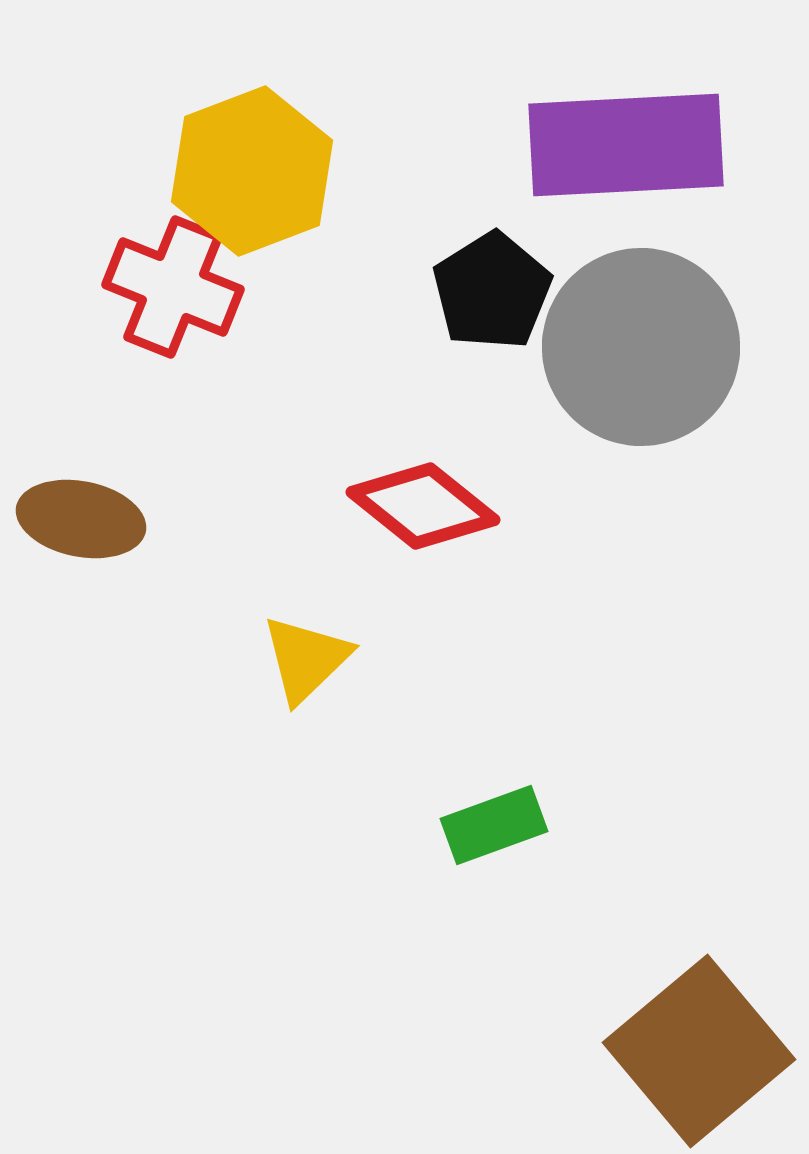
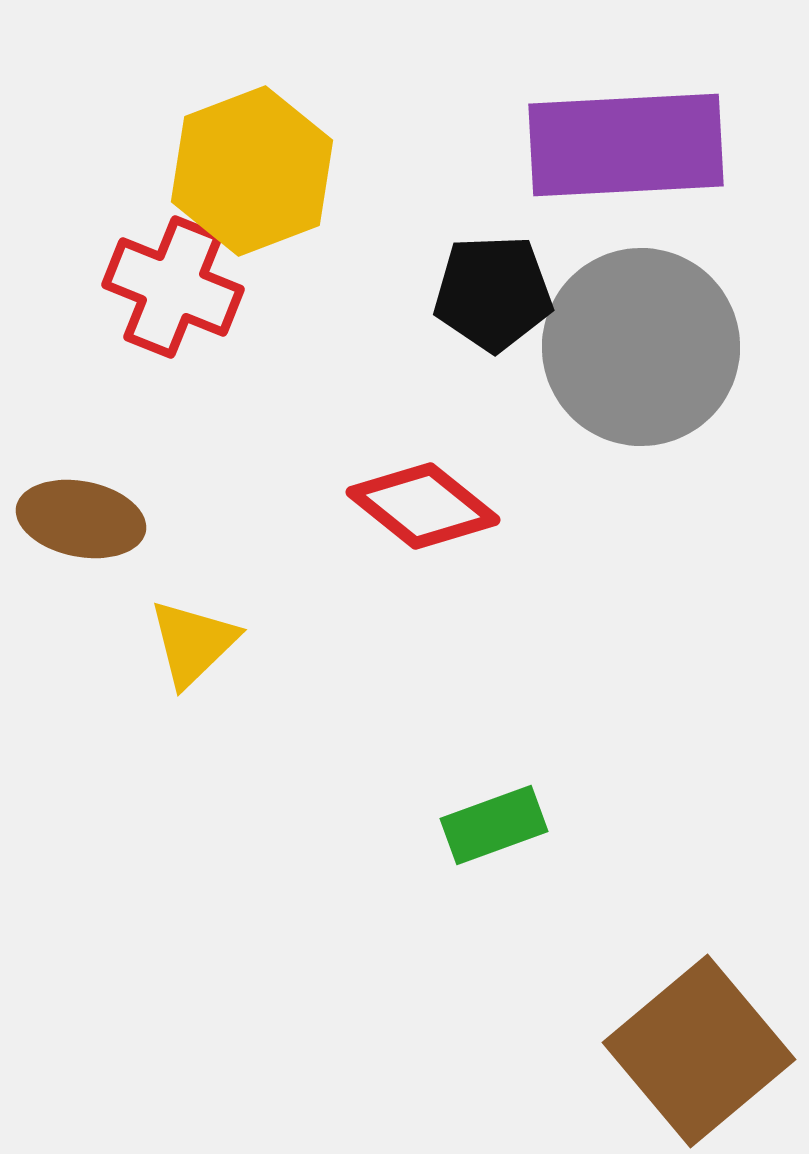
black pentagon: moved 1 px right, 2 px down; rotated 30 degrees clockwise
yellow triangle: moved 113 px left, 16 px up
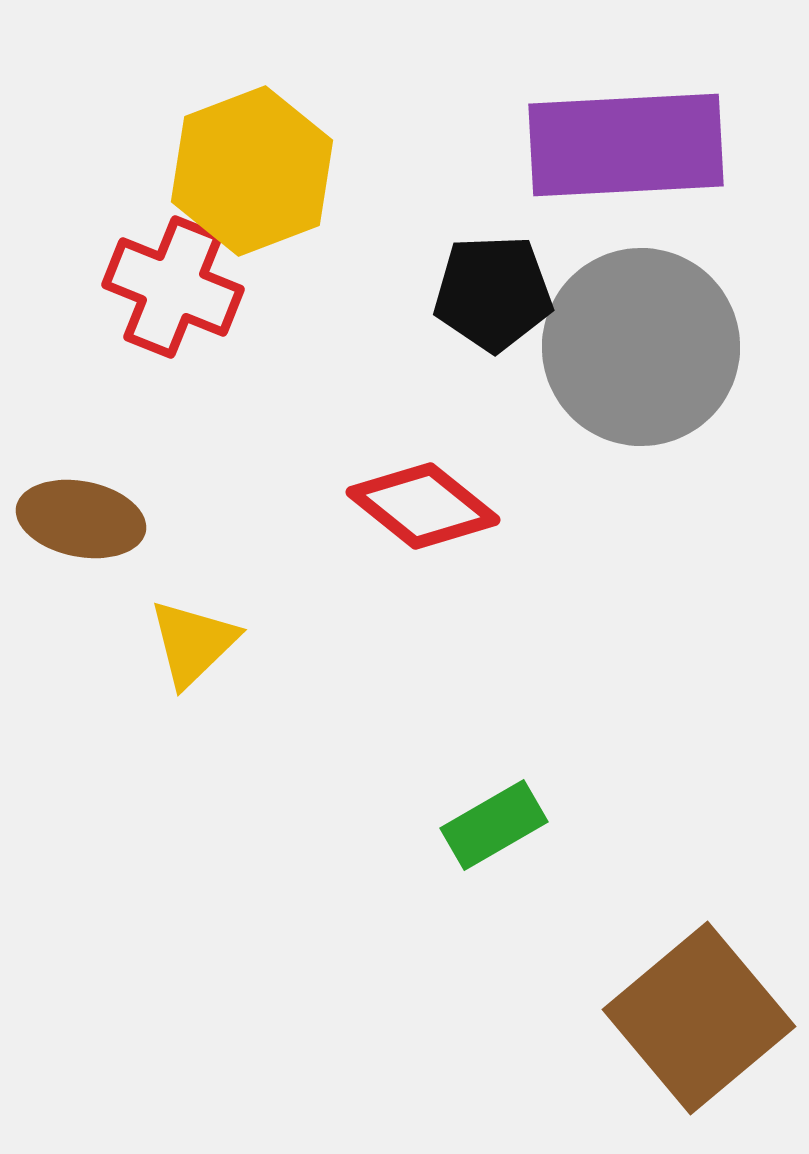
green rectangle: rotated 10 degrees counterclockwise
brown square: moved 33 px up
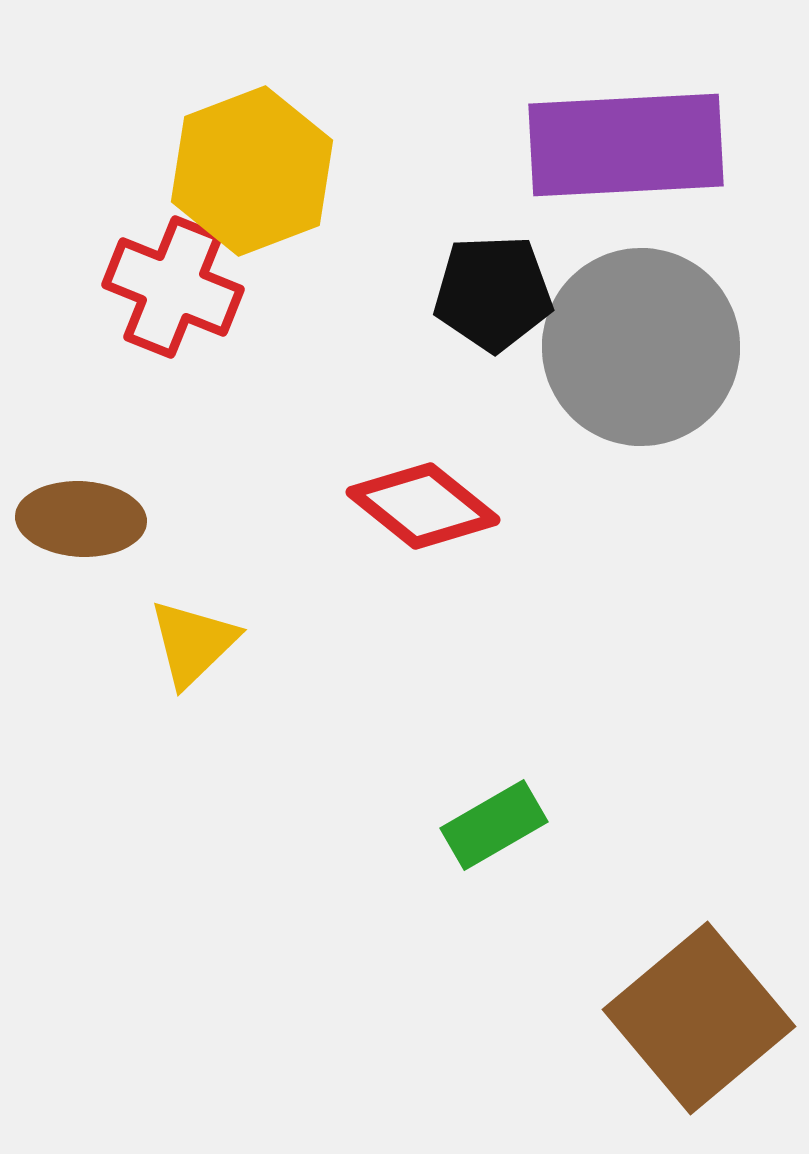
brown ellipse: rotated 8 degrees counterclockwise
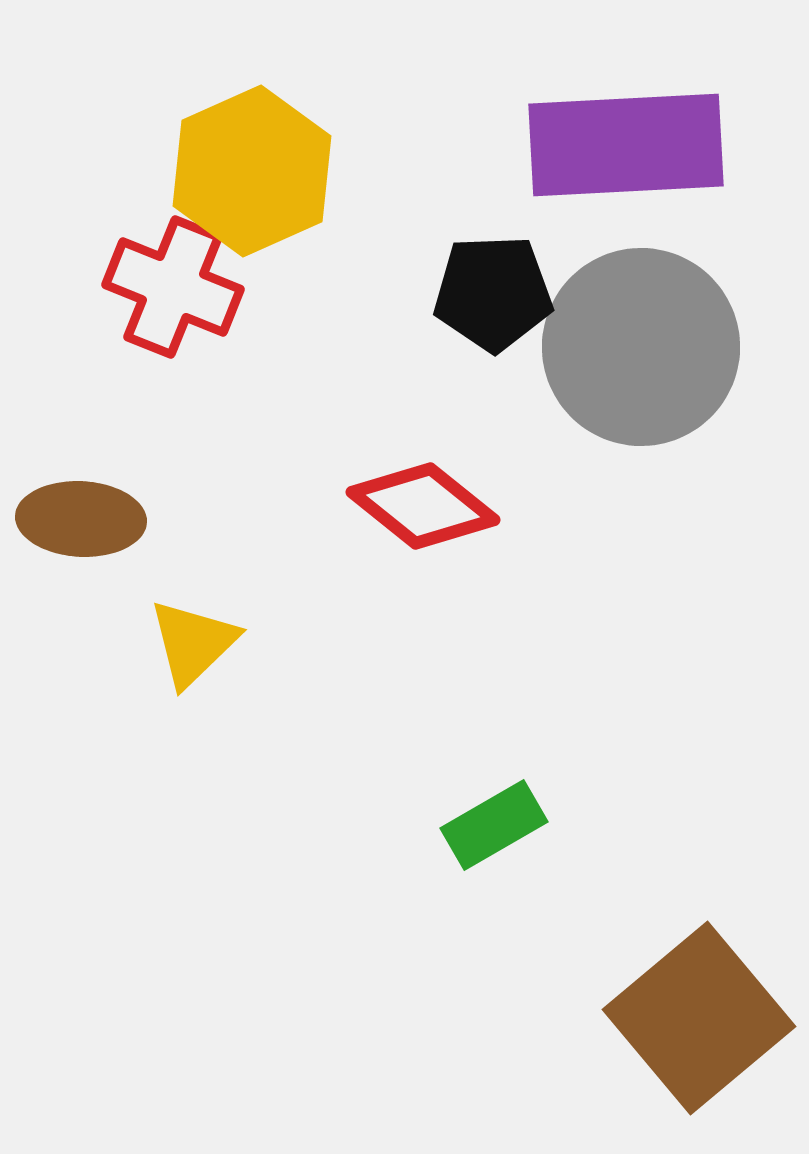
yellow hexagon: rotated 3 degrees counterclockwise
